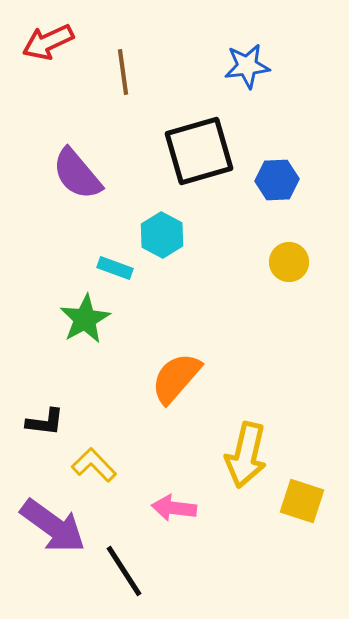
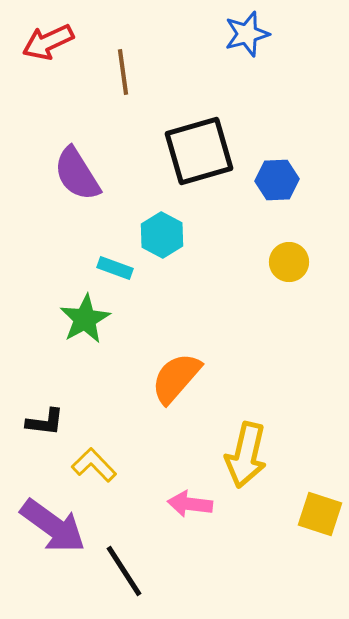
blue star: moved 32 px up; rotated 9 degrees counterclockwise
purple semicircle: rotated 8 degrees clockwise
yellow square: moved 18 px right, 13 px down
pink arrow: moved 16 px right, 4 px up
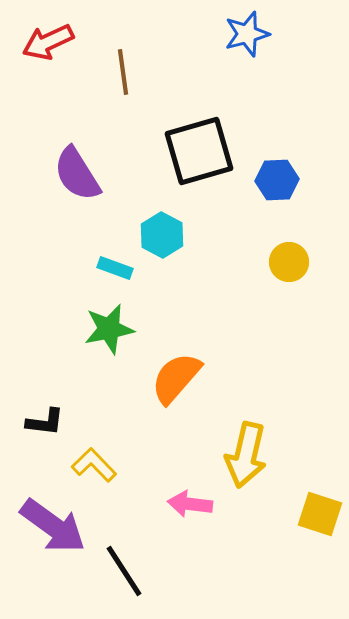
green star: moved 24 px right, 10 px down; rotated 18 degrees clockwise
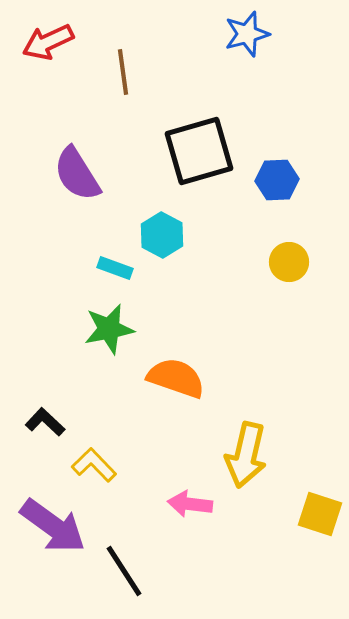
orange semicircle: rotated 68 degrees clockwise
black L-shape: rotated 144 degrees counterclockwise
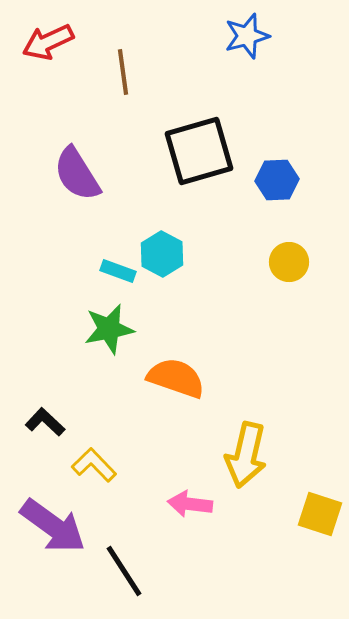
blue star: moved 2 px down
cyan hexagon: moved 19 px down
cyan rectangle: moved 3 px right, 3 px down
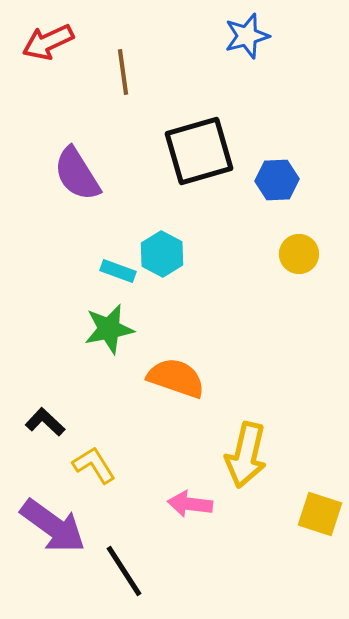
yellow circle: moved 10 px right, 8 px up
yellow L-shape: rotated 12 degrees clockwise
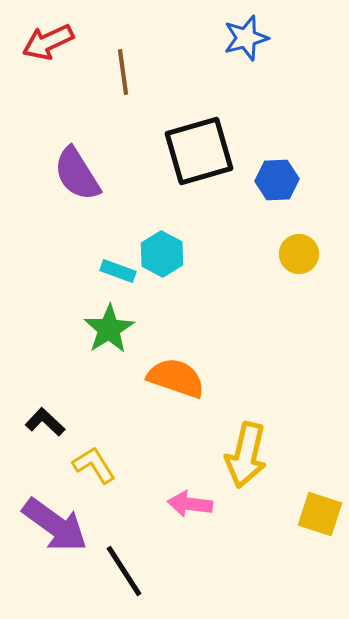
blue star: moved 1 px left, 2 px down
green star: rotated 21 degrees counterclockwise
purple arrow: moved 2 px right, 1 px up
